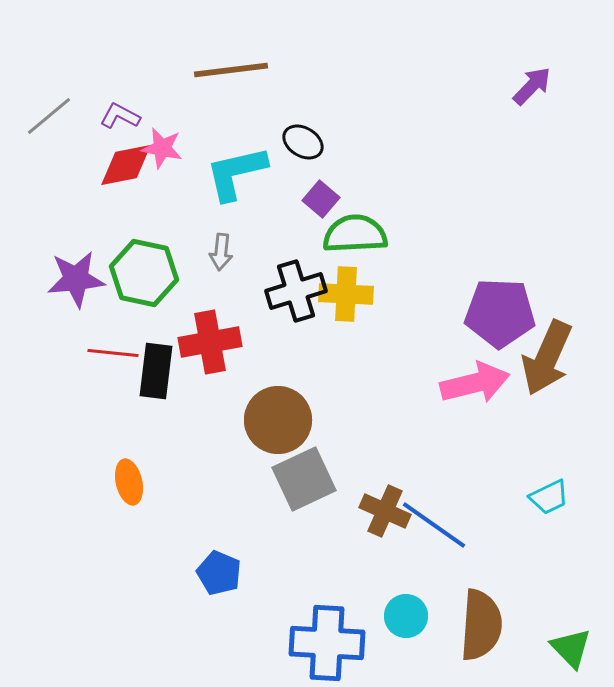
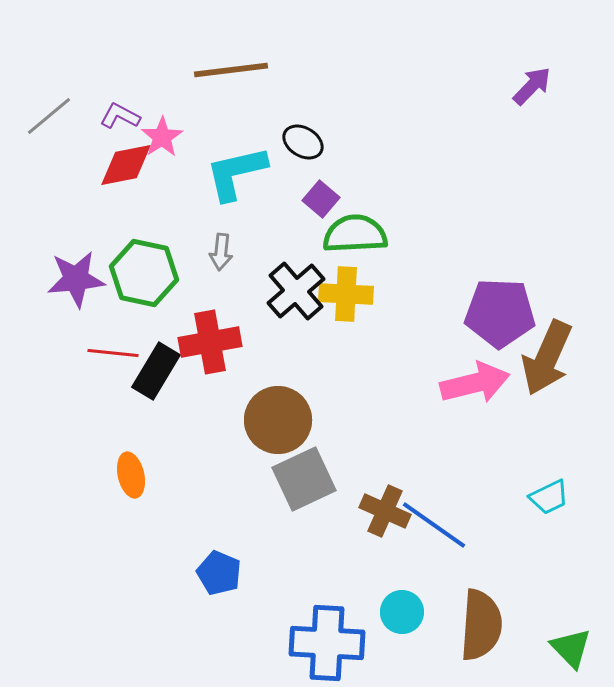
pink star: moved 11 px up; rotated 27 degrees clockwise
black cross: rotated 24 degrees counterclockwise
black rectangle: rotated 24 degrees clockwise
orange ellipse: moved 2 px right, 7 px up
cyan circle: moved 4 px left, 4 px up
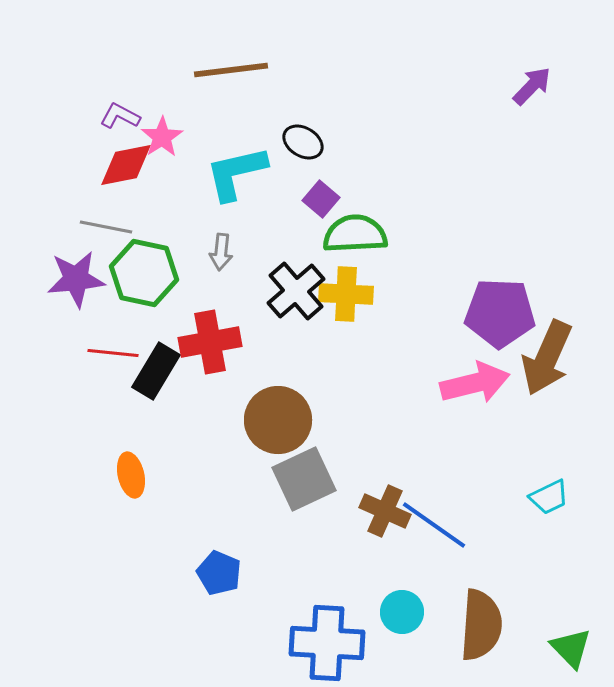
gray line: moved 57 px right, 111 px down; rotated 51 degrees clockwise
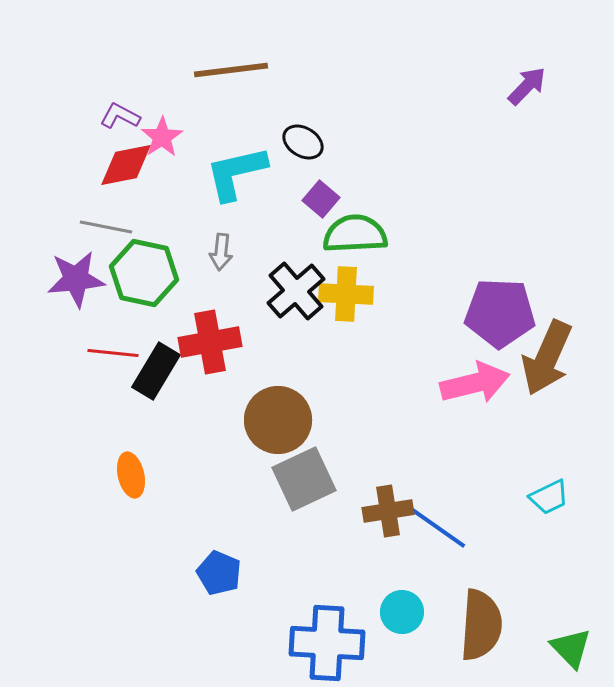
purple arrow: moved 5 px left
brown cross: moved 3 px right; rotated 33 degrees counterclockwise
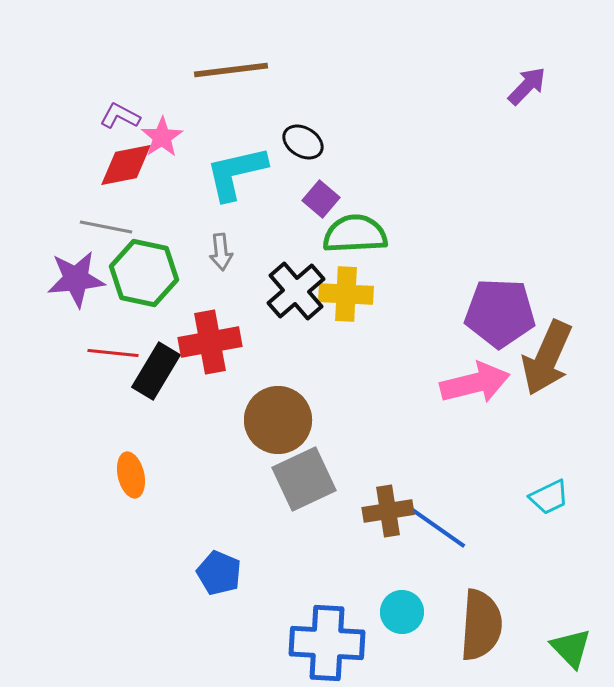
gray arrow: rotated 12 degrees counterclockwise
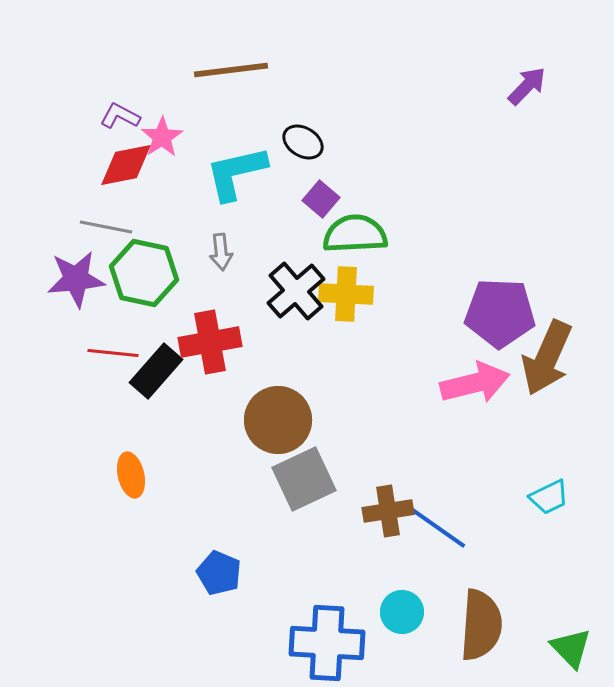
black rectangle: rotated 10 degrees clockwise
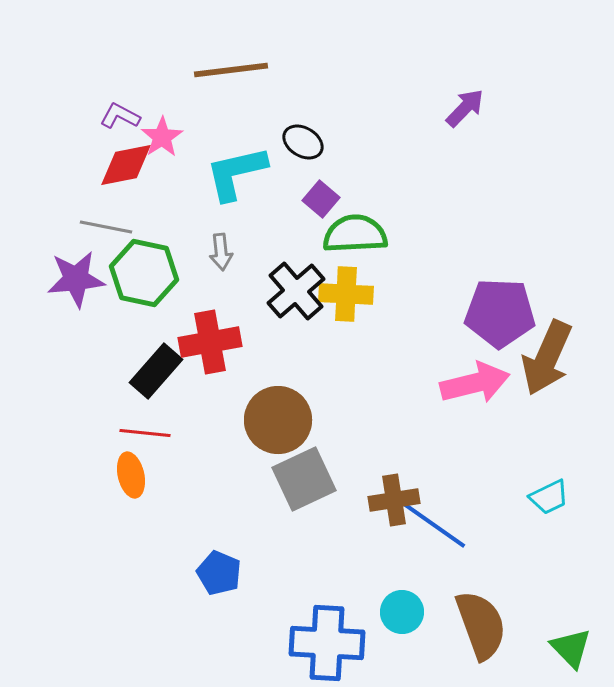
purple arrow: moved 62 px left, 22 px down
red line: moved 32 px right, 80 px down
brown cross: moved 6 px right, 11 px up
brown semicircle: rotated 24 degrees counterclockwise
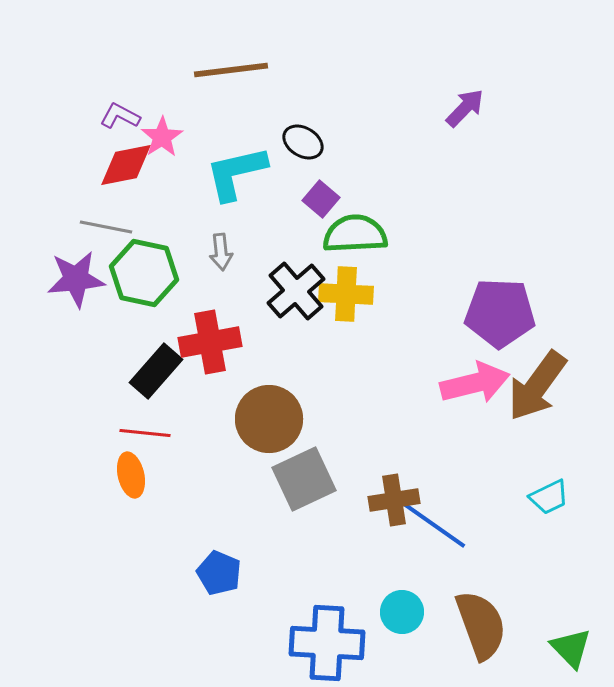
brown arrow: moved 10 px left, 28 px down; rotated 12 degrees clockwise
brown circle: moved 9 px left, 1 px up
